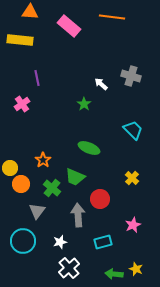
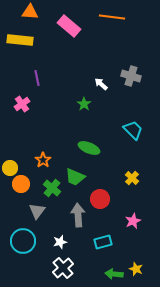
pink star: moved 4 px up
white cross: moved 6 px left
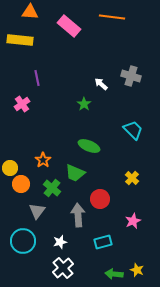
green ellipse: moved 2 px up
green trapezoid: moved 4 px up
yellow star: moved 1 px right, 1 px down
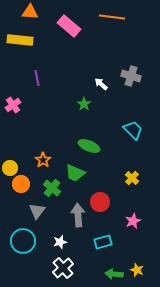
pink cross: moved 9 px left, 1 px down
red circle: moved 3 px down
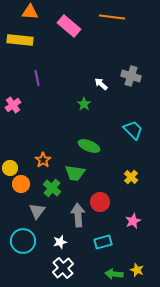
green trapezoid: rotated 15 degrees counterclockwise
yellow cross: moved 1 px left, 1 px up
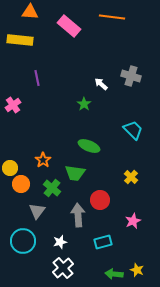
red circle: moved 2 px up
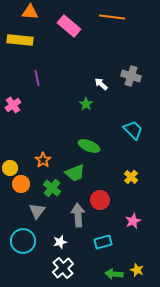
green star: moved 2 px right
green trapezoid: rotated 30 degrees counterclockwise
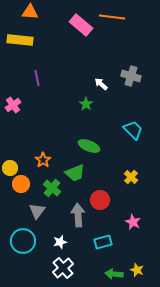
pink rectangle: moved 12 px right, 1 px up
pink star: moved 1 px down; rotated 21 degrees counterclockwise
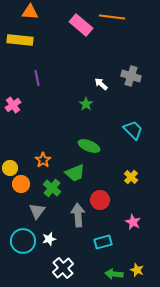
white star: moved 11 px left, 3 px up
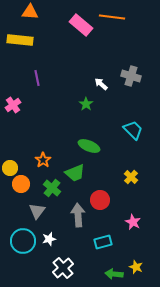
yellow star: moved 1 px left, 3 px up
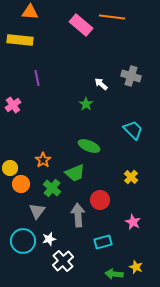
white cross: moved 7 px up
